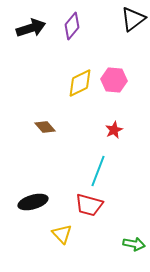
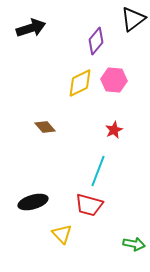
purple diamond: moved 24 px right, 15 px down
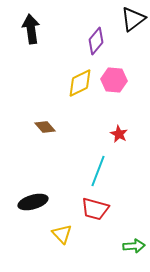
black arrow: moved 1 px down; rotated 80 degrees counterclockwise
red star: moved 5 px right, 4 px down; rotated 18 degrees counterclockwise
red trapezoid: moved 6 px right, 4 px down
green arrow: moved 2 px down; rotated 15 degrees counterclockwise
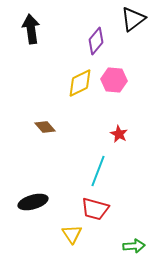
yellow triangle: moved 10 px right; rotated 10 degrees clockwise
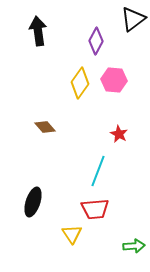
black arrow: moved 7 px right, 2 px down
purple diamond: rotated 12 degrees counterclockwise
yellow diamond: rotated 28 degrees counterclockwise
black ellipse: rotated 56 degrees counterclockwise
red trapezoid: rotated 20 degrees counterclockwise
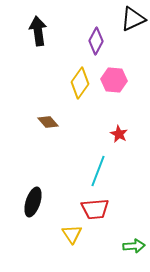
black triangle: rotated 12 degrees clockwise
brown diamond: moved 3 px right, 5 px up
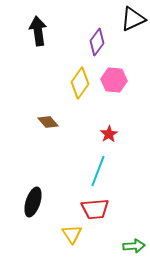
purple diamond: moved 1 px right, 1 px down; rotated 8 degrees clockwise
red star: moved 10 px left; rotated 12 degrees clockwise
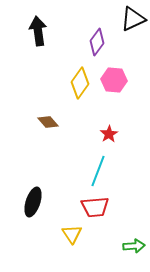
red trapezoid: moved 2 px up
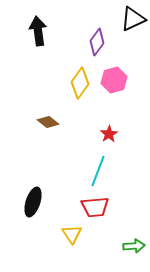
pink hexagon: rotated 20 degrees counterclockwise
brown diamond: rotated 10 degrees counterclockwise
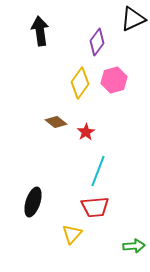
black arrow: moved 2 px right
brown diamond: moved 8 px right
red star: moved 23 px left, 2 px up
yellow triangle: rotated 15 degrees clockwise
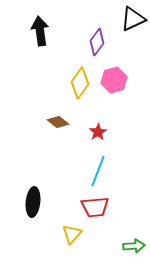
brown diamond: moved 2 px right
red star: moved 12 px right
black ellipse: rotated 12 degrees counterclockwise
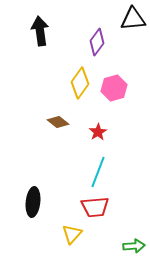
black triangle: rotated 20 degrees clockwise
pink hexagon: moved 8 px down
cyan line: moved 1 px down
